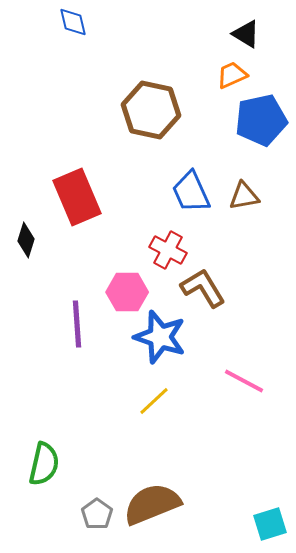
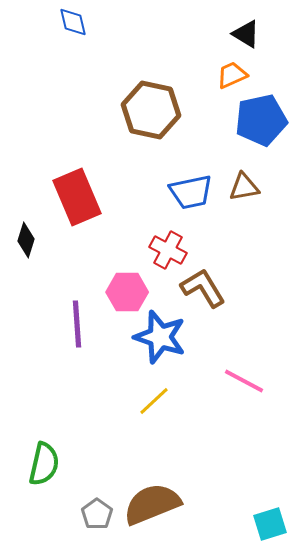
blue trapezoid: rotated 78 degrees counterclockwise
brown triangle: moved 9 px up
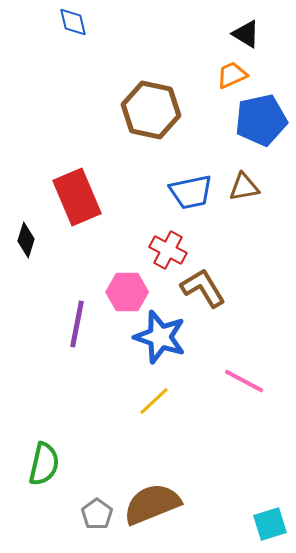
purple line: rotated 15 degrees clockwise
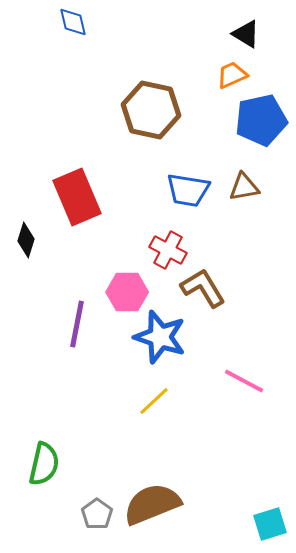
blue trapezoid: moved 3 px left, 2 px up; rotated 21 degrees clockwise
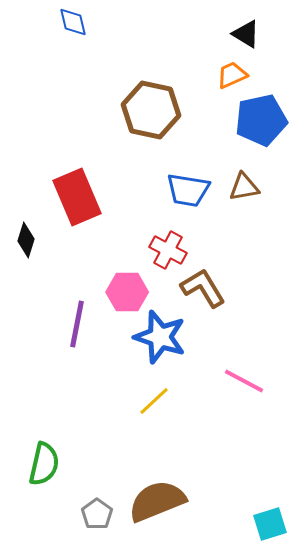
brown semicircle: moved 5 px right, 3 px up
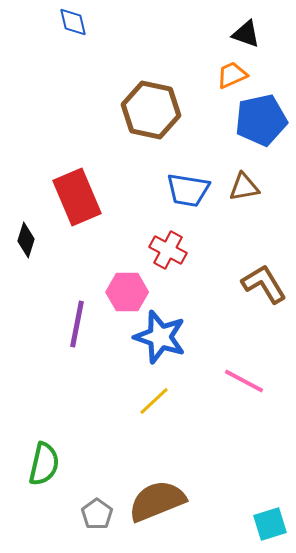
black triangle: rotated 12 degrees counterclockwise
brown L-shape: moved 61 px right, 4 px up
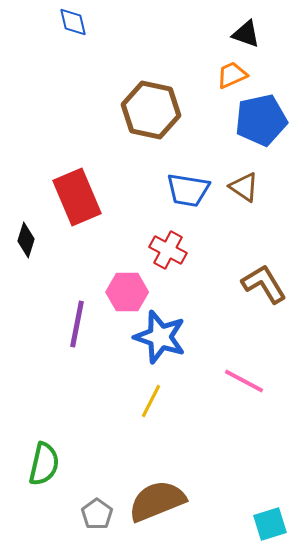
brown triangle: rotated 44 degrees clockwise
yellow line: moved 3 px left; rotated 20 degrees counterclockwise
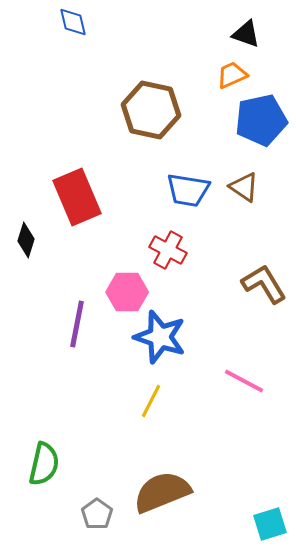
brown semicircle: moved 5 px right, 9 px up
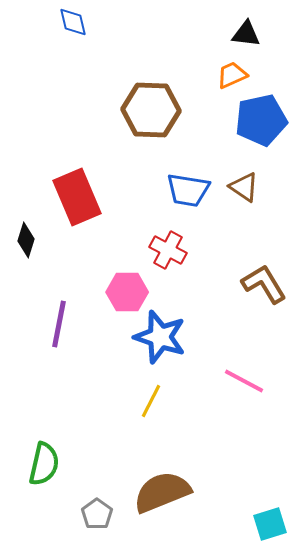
black triangle: rotated 12 degrees counterclockwise
brown hexagon: rotated 10 degrees counterclockwise
purple line: moved 18 px left
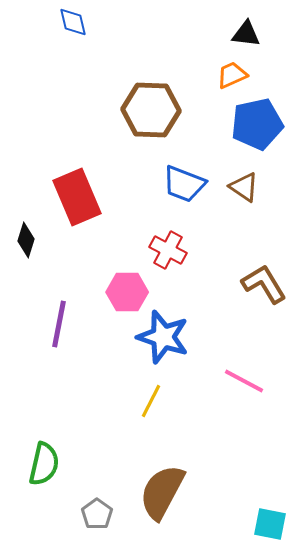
blue pentagon: moved 4 px left, 4 px down
blue trapezoid: moved 4 px left, 6 px up; rotated 12 degrees clockwise
blue star: moved 3 px right
brown semicircle: rotated 40 degrees counterclockwise
cyan square: rotated 28 degrees clockwise
